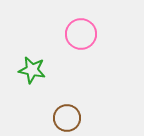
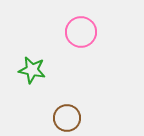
pink circle: moved 2 px up
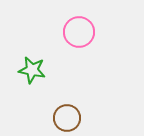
pink circle: moved 2 px left
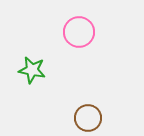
brown circle: moved 21 px right
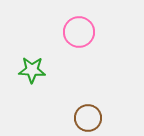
green star: rotated 8 degrees counterclockwise
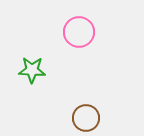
brown circle: moved 2 px left
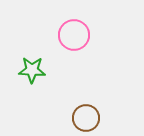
pink circle: moved 5 px left, 3 px down
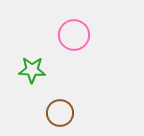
brown circle: moved 26 px left, 5 px up
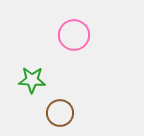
green star: moved 10 px down
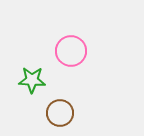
pink circle: moved 3 px left, 16 px down
